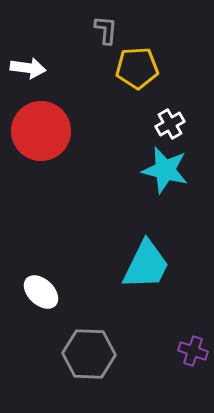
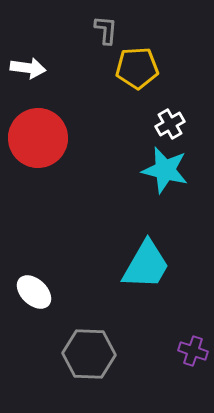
red circle: moved 3 px left, 7 px down
cyan trapezoid: rotated 4 degrees clockwise
white ellipse: moved 7 px left
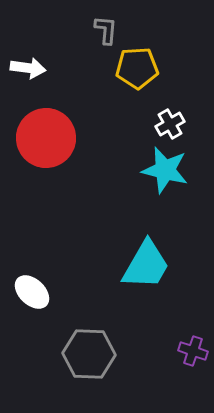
red circle: moved 8 px right
white ellipse: moved 2 px left
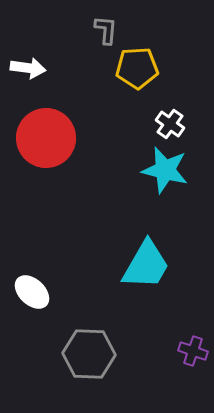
white cross: rotated 24 degrees counterclockwise
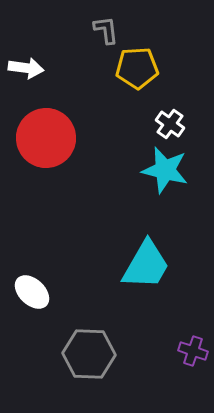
gray L-shape: rotated 12 degrees counterclockwise
white arrow: moved 2 px left
